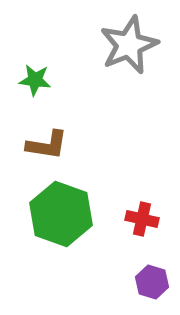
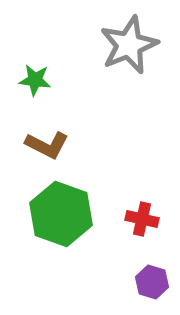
brown L-shape: rotated 18 degrees clockwise
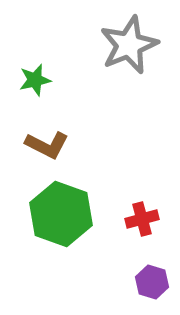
green star: rotated 20 degrees counterclockwise
red cross: rotated 28 degrees counterclockwise
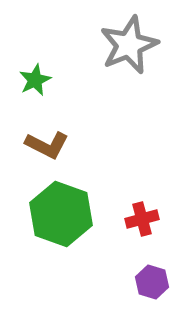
green star: rotated 12 degrees counterclockwise
